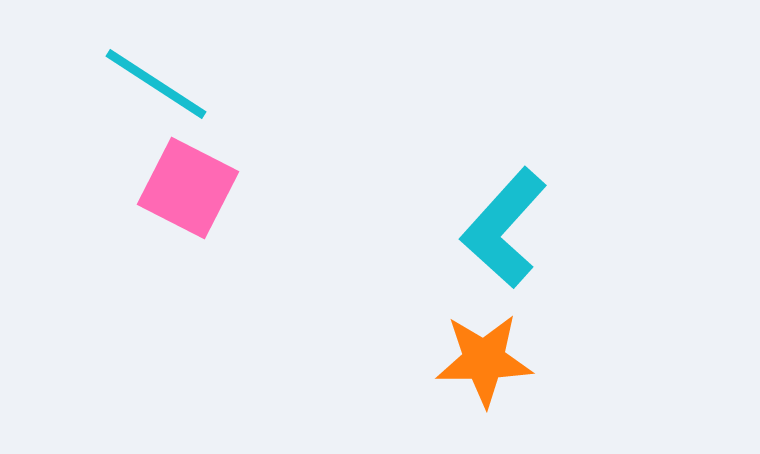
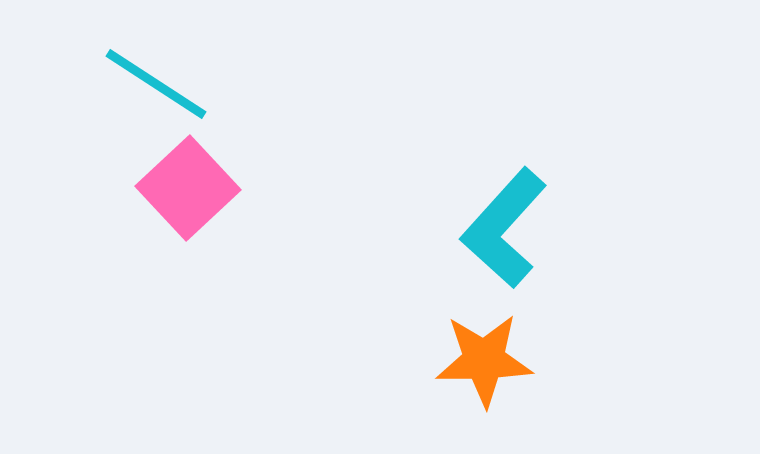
pink square: rotated 20 degrees clockwise
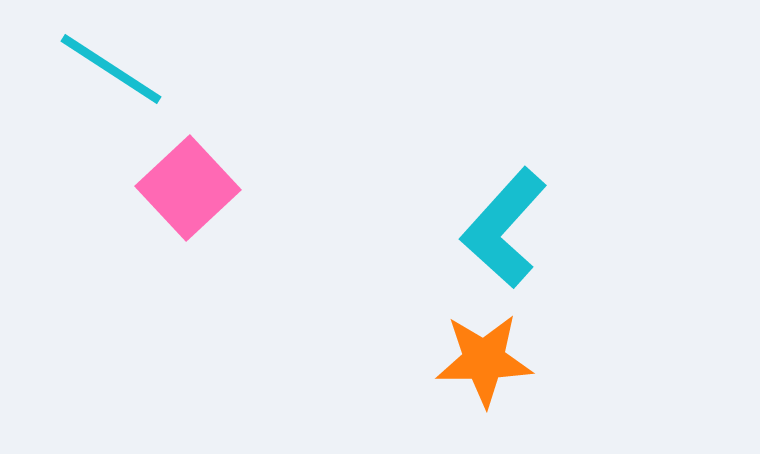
cyan line: moved 45 px left, 15 px up
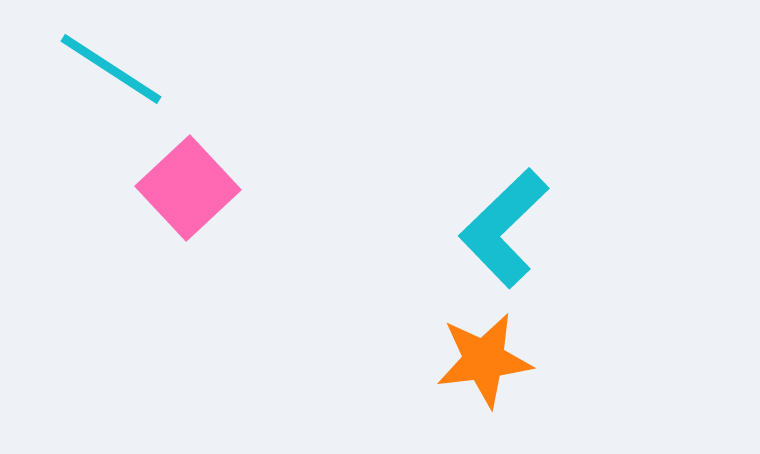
cyan L-shape: rotated 4 degrees clockwise
orange star: rotated 6 degrees counterclockwise
